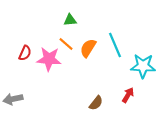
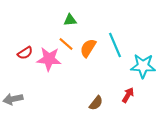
red semicircle: rotated 35 degrees clockwise
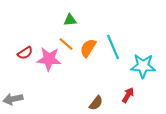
cyan line: moved 2 px left, 2 px down
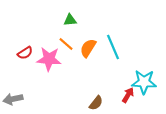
cyan star: moved 1 px right, 16 px down
